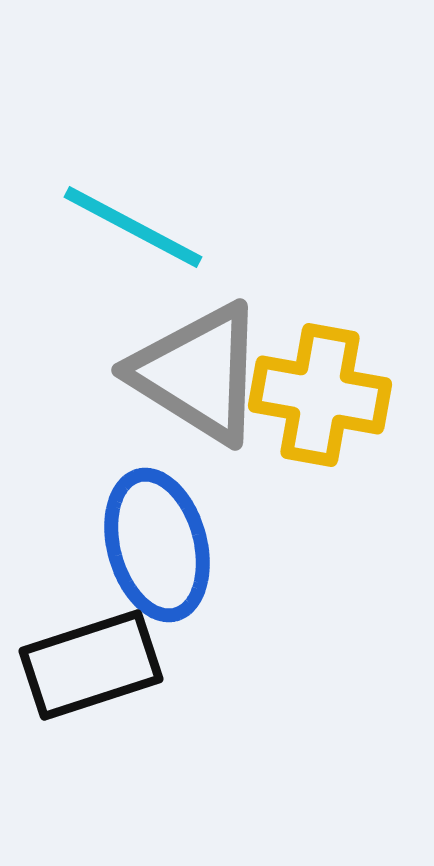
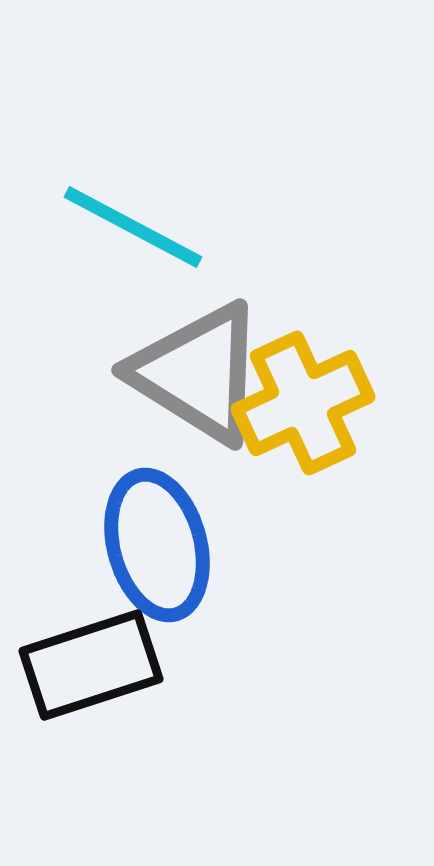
yellow cross: moved 17 px left, 8 px down; rotated 35 degrees counterclockwise
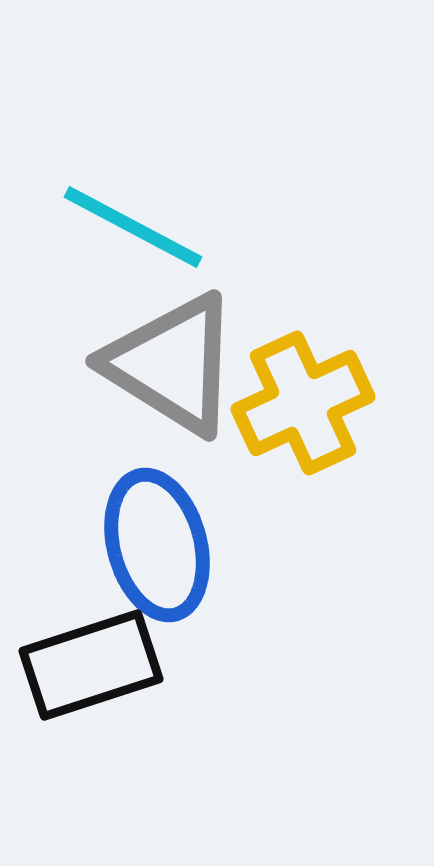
gray triangle: moved 26 px left, 9 px up
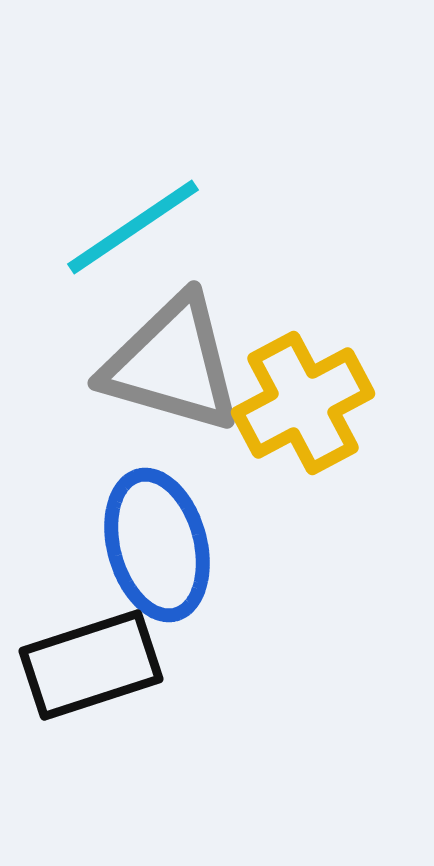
cyan line: rotated 62 degrees counterclockwise
gray triangle: rotated 16 degrees counterclockwise
yellow cross: rotated 3 degrees counterclockwise
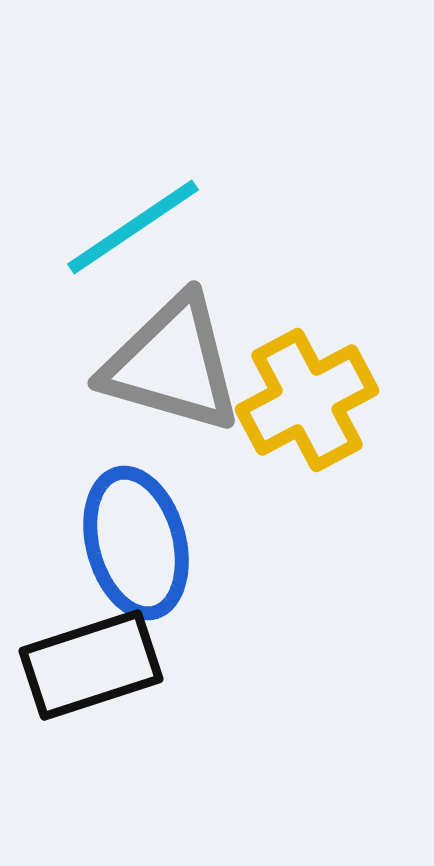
yellow cross: moved 4 px right, 3 px up
blue ellipse: moved 21 px left, 2 px up
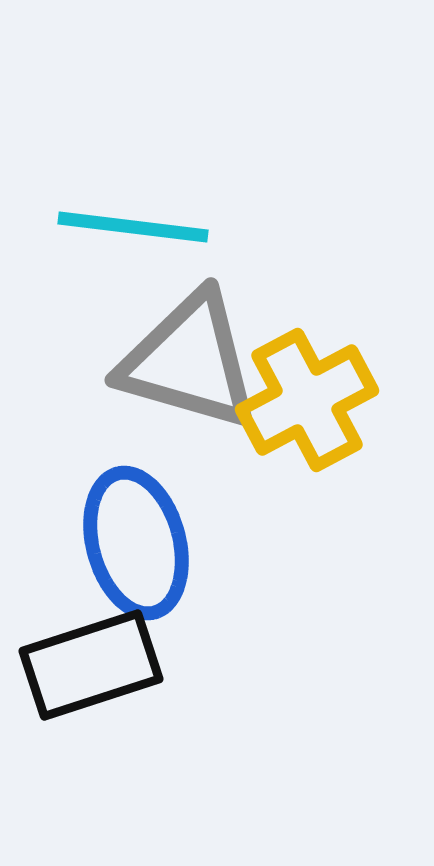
cyan line: rotated 41 degrees clockwise
gray triangle: moved 17 px right, 3 px up
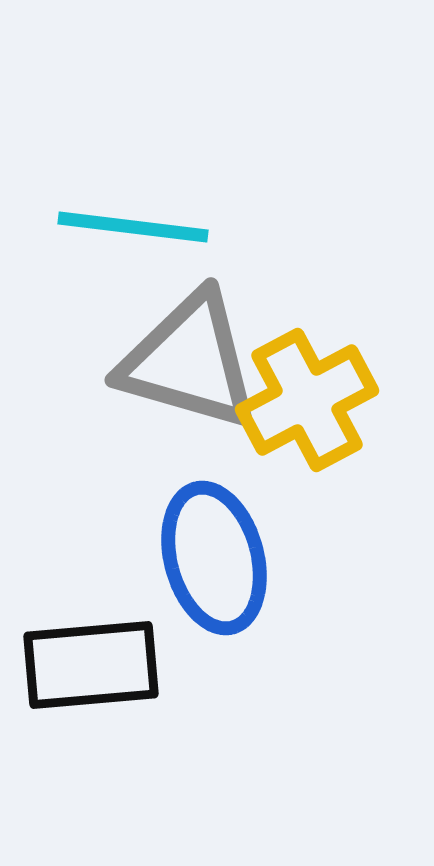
blue ellipse: moved 78 px right, 15 px down
black rectangle: rotated 13 degrees clockwise
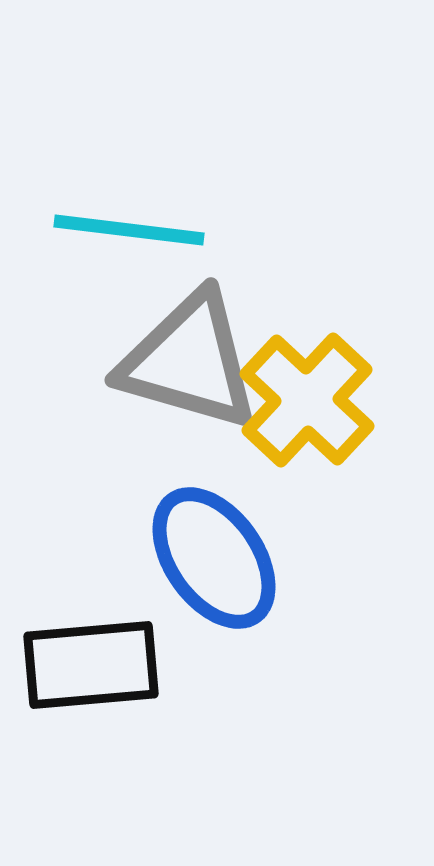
cyan line: moved 4 px left, 3 px down
yellow cross: rotated 19 degrees counterclockwise
blue ellipse: rotated 20 degrees counterclockwise
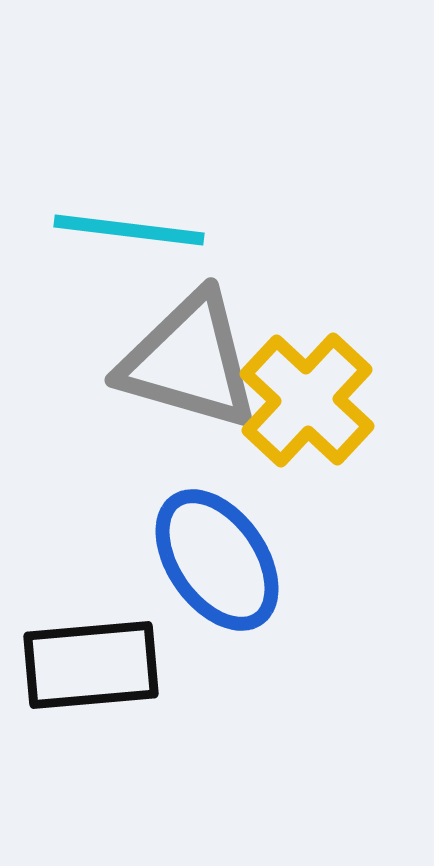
blue ellipse: moved 3 px right, 2 px down
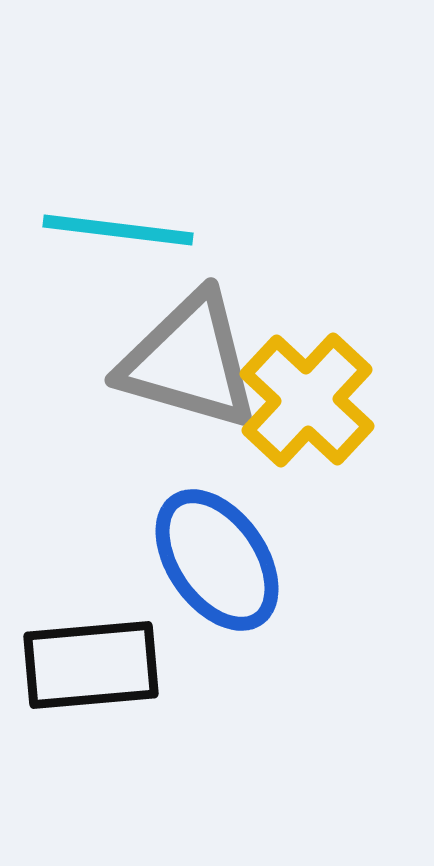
cyan line: moved 11 px left
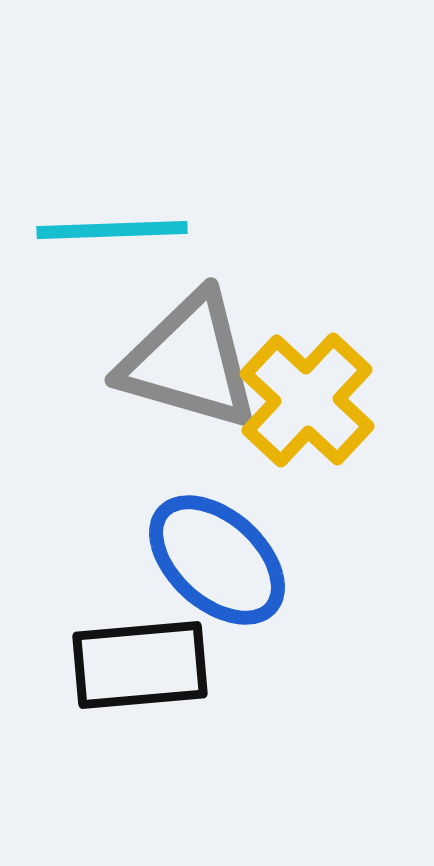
cyan line: moved 6 px left; rotated 9 degrees counterclockwise
blue ellipse: rotated 13 degrees counterclockwise
black rectangle: moved 49 px right
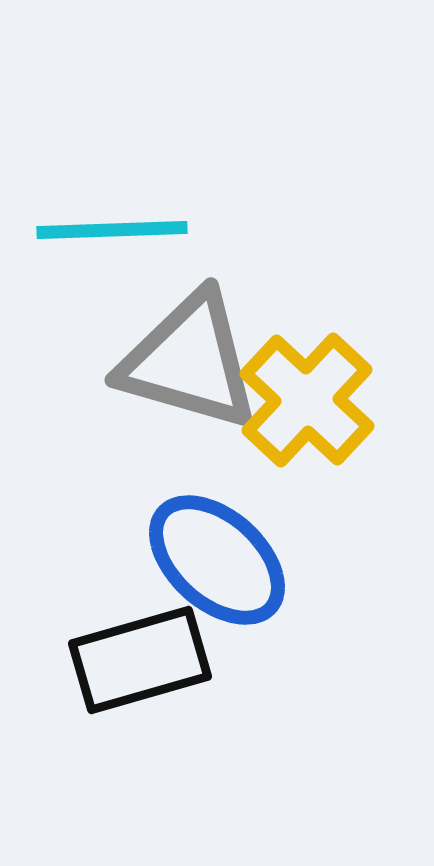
black rectangle: moved 5 px up; rotated 11 degrees counterclockwise
